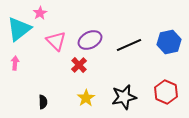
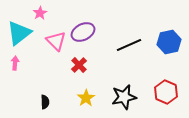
cyan triangle: moved 4 px down
purple ellipse: moved 7 px left, 8 px up
black semicircle: moved 2 px right
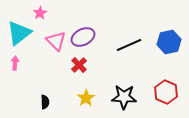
purple ellipse: moved 5 px down
black star: rotated 15 degrees clockwise
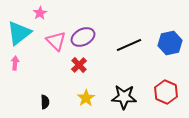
blue hexagon: moved 1 px right, 1 px down
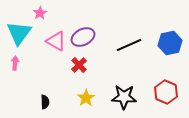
cyan triangle: rotated 16 degrees counterclockwise
pink triangle: rotated 15 degrees counterclockwise
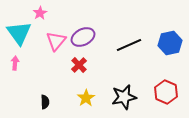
cyan triangle: rotated 12 degrees counterclockwise
pink triangle: rotated 40 degrees clockwise
black star: rotated 15 degrees counterclockwise
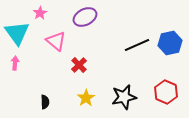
cyan triangle: moved 2 px left
purple ellipse: moved 2 px right, 20 px up
pink triangle: rotated 30 degrees counterclockwise
black line: moved 8 px right
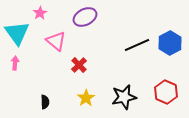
blue hexagon: rotated 15 degrees counterclockwise
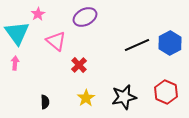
pink star: moved 2 px left, 1 px down
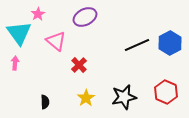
cyan triangle: moved 2 px right
